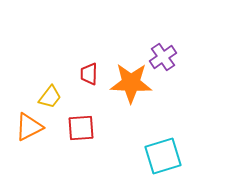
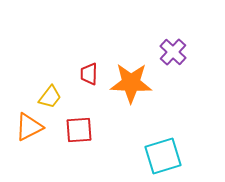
purple cross: moved 10 px right, 5 px up; rotated 12 degrees counterclockwise
red square: moved 2 px left, 2 px down
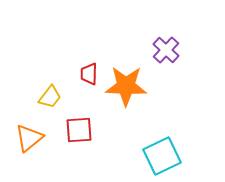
purple cross: moved 7 px left, 2 px up
orange star: moved 5 px left, 3 px down
orange triangle: moved 11 px down; rotated 12 degrees counterclockwise
cyan square: moved 1 px left; rotated 9 degrees counterclockwise
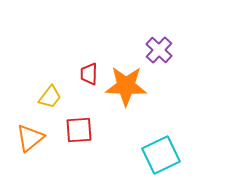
purple cross: moved 7 px left
orange triangle: moved 1 px right
cyan square: moved 1 px left, 1 px up
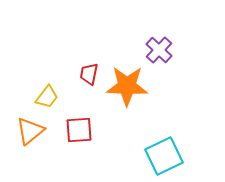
red trapezoid: rotated 10 degrees clockwise
orange star: moved 1 px right
yellow trapezoid: moved 3 px left
orange triangle: moved 7 px up
cyan square: moved 3 px right, 1 px down
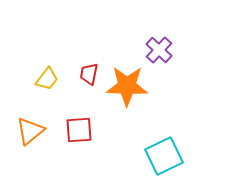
yellow trapezoid: moved 18 px up
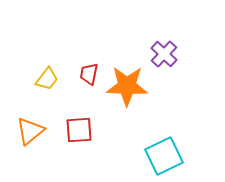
purple cross: moved 5 px right, 4 px down
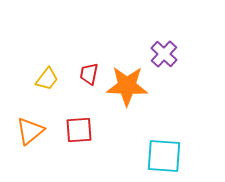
cyan square: rotated 30 degrees clockwise
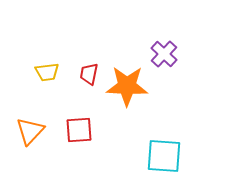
yellow trapezoid: moved 7 px up; rotated 45 degrees clockwise
orange triangle: rotated 8 degrees counterclockwise
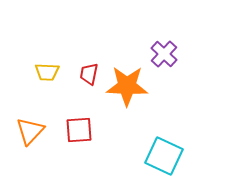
yellow trapezoid: rotated 10 degrees clockwise
cyan square: rotated 21 degrees clockwise
